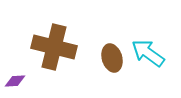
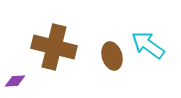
cyan arrow: moved 8 px up
brown ellipse: moved 2 px up
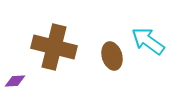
cyan arrow: moved 4 px up
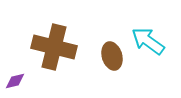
purple diamond: rotated 10 degrees counterclockwise
